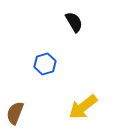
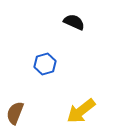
black semicircle: rotated 35 degrees counterclockwise
yellow arrow: moved 2 px left, 4 px down
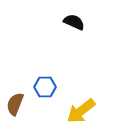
blue hexagon: moved 23 px down; rotated 15 degrees clockwise
brown semicircle: moved 9 px up
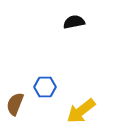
black semicircle: rotated 35 degrees counterclockwise
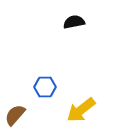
brown semicircle: moved 11 px down; rotated 20 degrees clockwise
yellow arrow: moved 1 px up
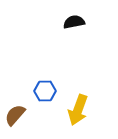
blue hexagon: moved 4 px down
yellow arrow: moved 3 px left; rotated 32 degrees counterclockwise
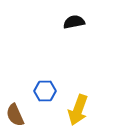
brown semicircle: rotated 65 degrees counterclockwise
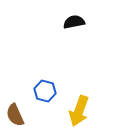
blue hexagon: rotated 15 degrees clockwise
yellow arrow: moved 1 px right, 1 px down
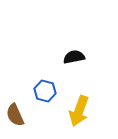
black semicircle: moved 35 px down
